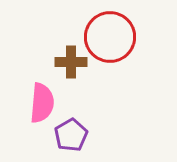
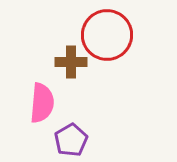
red circle: moved 3 px left, 2 px up
purple pentagon: moved 5 px down
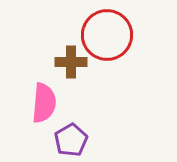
pink semicircle: moved 2 px right
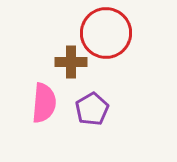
red circle: moved 1 px left, 2 px up
purple pentagon: moved 21 px right, 31 px up
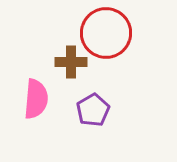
pink semicircle: moved 8 px left, 4 px up
purple pentagon: moved 1 px right, 1 px down
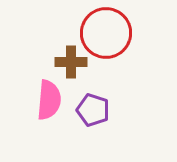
pink semicircle: moved 13 px right, 1 px down
purple pentagon: rotated 24 degrees counterclockwise
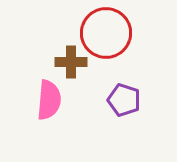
purple pentagon: moved 31 px right, 10 px up
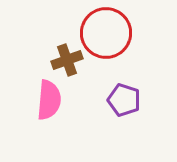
brown cross: moved 4 px left, 2 px up; rotated 20 degrees counterclockwise
